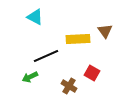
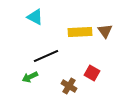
yellow rectangle: moved 2 px right, 7 px up
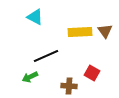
brown cross: rotated 28 degrees counterclockwise
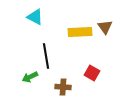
brown triangle: moved 4 px up
black line: rotated 75 degrees counterclockwise
brown cross: moved 6 px left, 1 px down
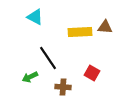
brown triangle: rotated 49 degrees counterclockwise
black line: moved 2 px right, 2 px down; rotated 25 degrees counterclockwise
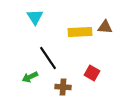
cyan triangle: rotated 30 degrees clockwise
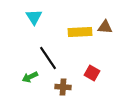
cyan triangle: moved 1 px left
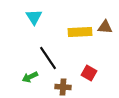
red square: moved 3 px left
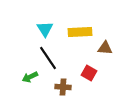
cyan triangle: moved 11 px right, 12 px down
brown triangle: moved 21 px down
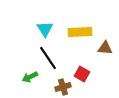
red square: moved 7 px left, 1 px down
brown cross: rotated 21 degrees counterclockwise
